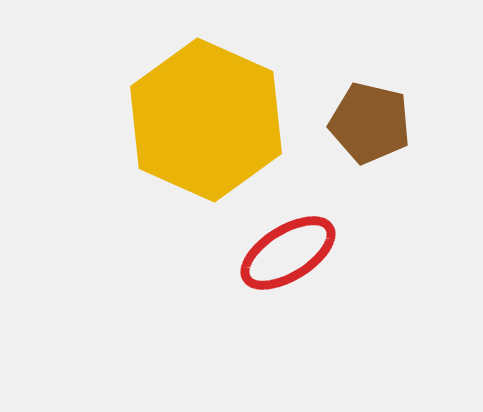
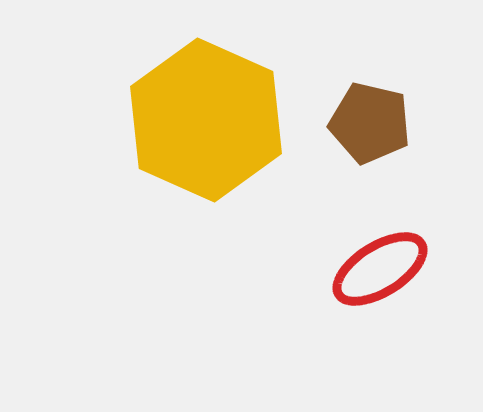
red ellipse: moved 92 px right, 16 px down
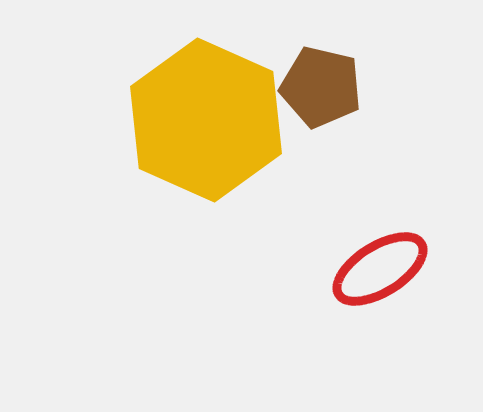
brown pentagon: moved 49 px left, 36 px up
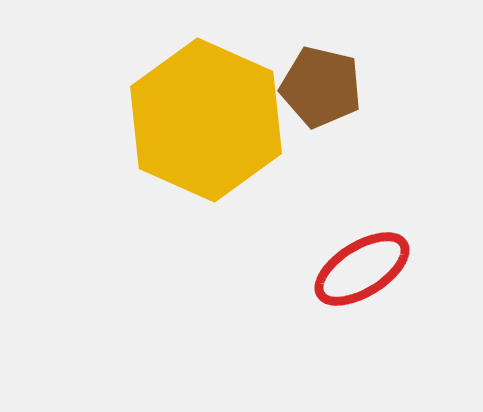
red ellipse: moved 18 px left
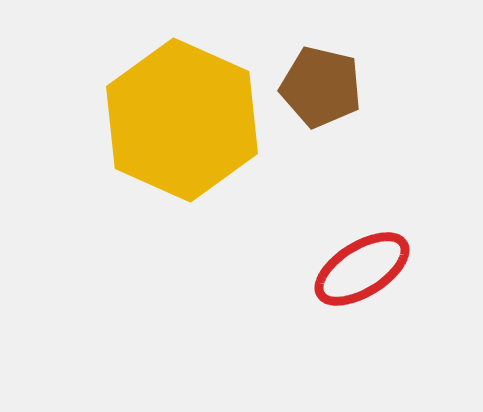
yellow hexagon: moved 24 px left
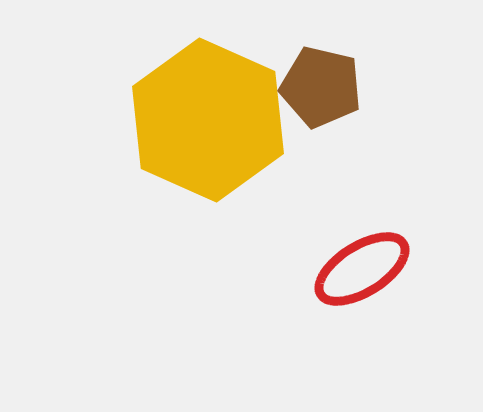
yellow hexagon: moved 26 px right
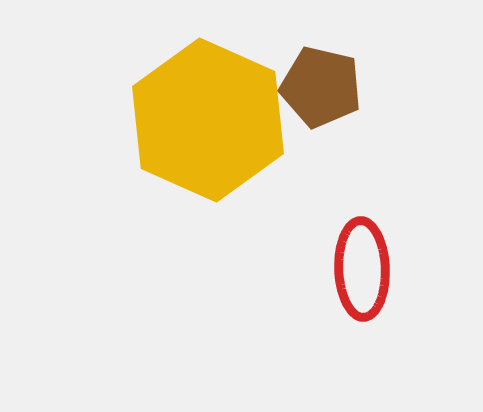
red ellipse: rotated 60 degrees counterclockwise
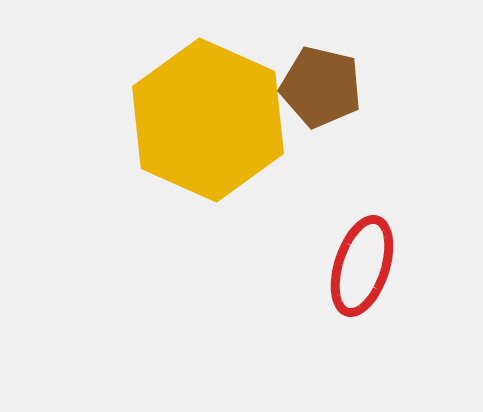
red ellipse: moved 3 px up; rotated 20 degrees clockwise
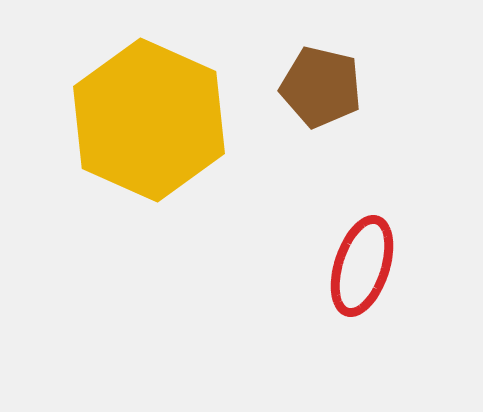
yellow hexagon: moved 59 px left
